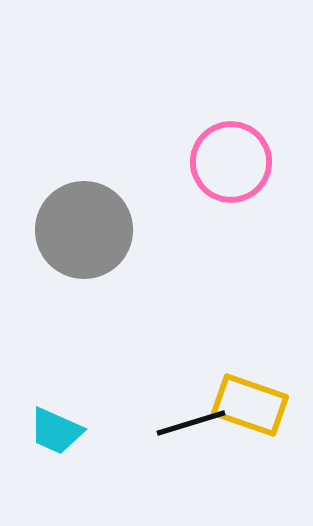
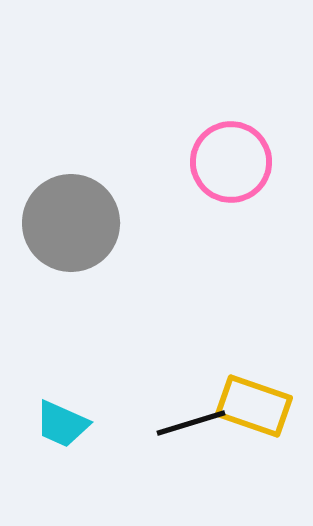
gray circle: moved 13 px left, 7 px up
yellow rectangle: moved 4 px right, 1 px down
cyan trapezoid: moved 6 px right, 7 px up
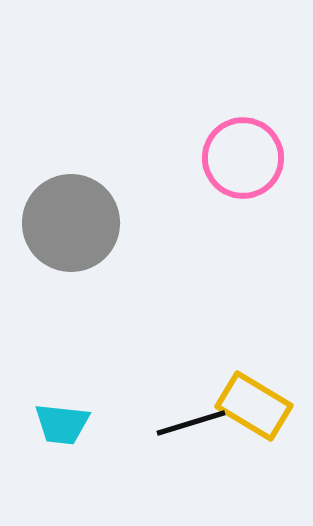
pink circle: moved 12 px right, 4 px up
yellow rectangle: rotated 12 degrees clockwise
cyan trapezoid: rotated 18 degrees counterclockwise
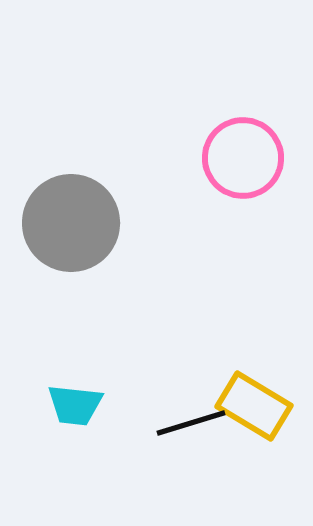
cyan trapezoid: moved 13 px right, 19 px up
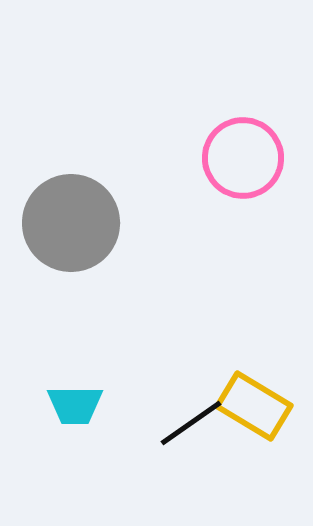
cyan trapezoid: rotated 6 degrees counterclockwise
black line: rotated 18 degrees counterclockwise
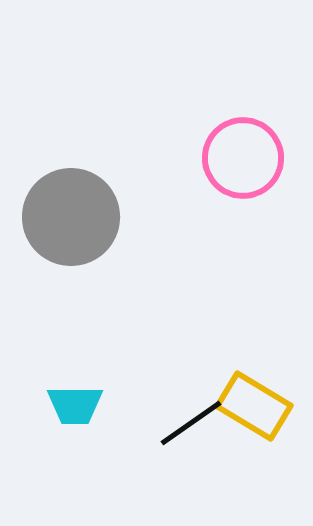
gray circle: moved 6 px up
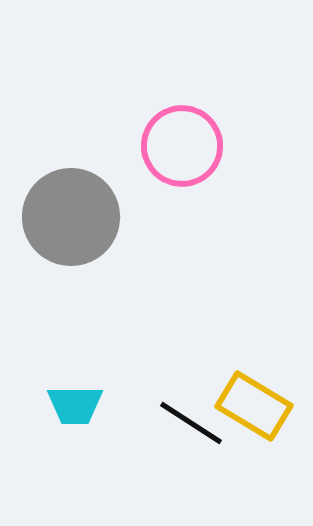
pink circle: moved 61 px left, 12 px up
black line: rotated 68 degrees clockwise
